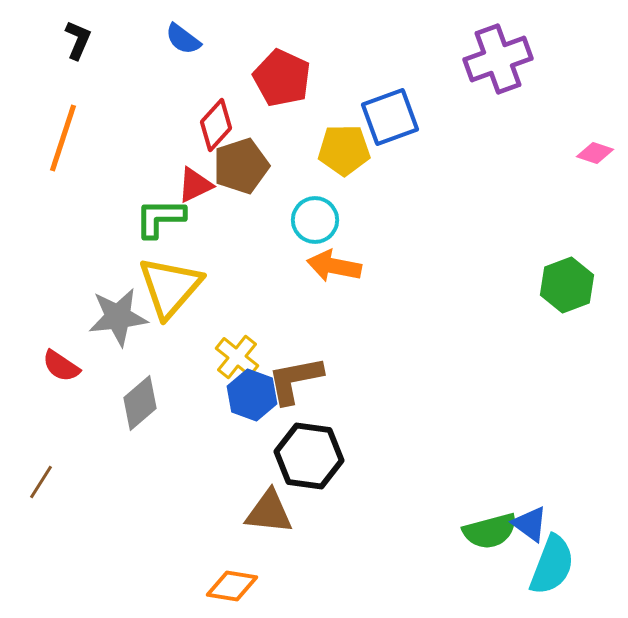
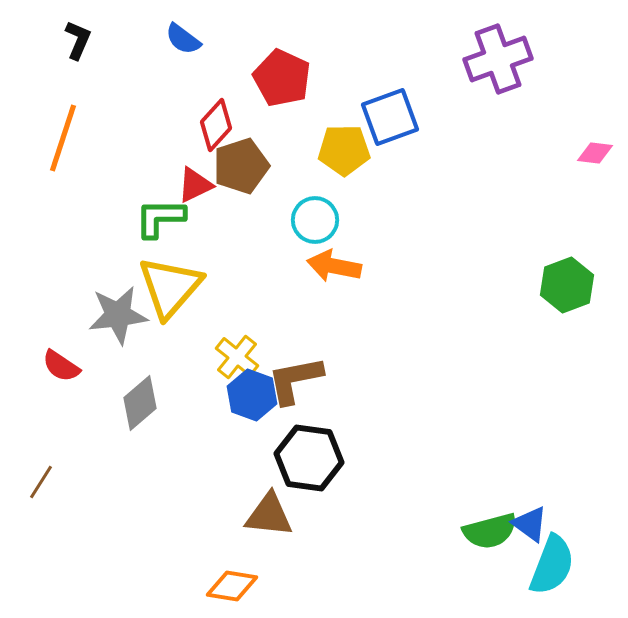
pink diamond: rotated 12 degrees counterclockwise
gray star: moved 2 px up
black hexagon: moved 2 px down
brown triangle: moved 3 px down
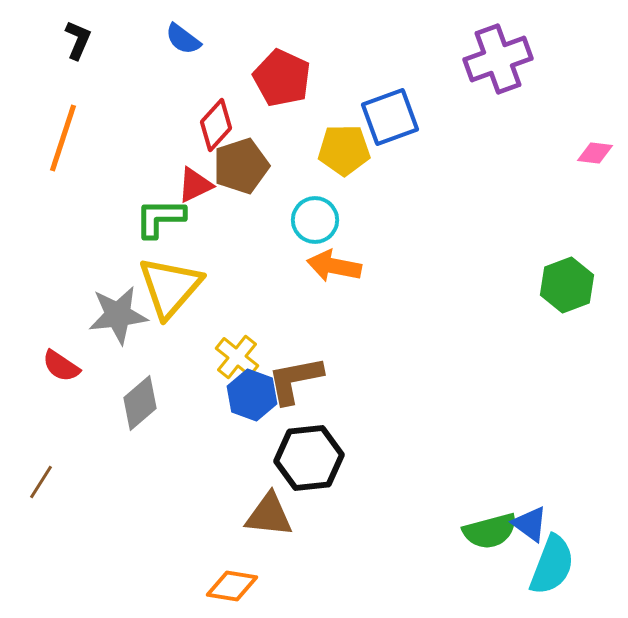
black hexagon: rotated 14 degrees counterclockwise
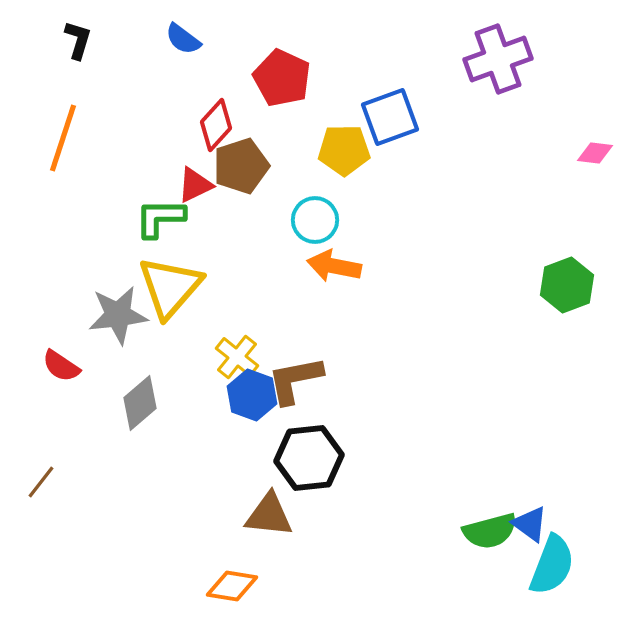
black L-shape: rotated 6 degrees counterclockwise
brown line: rotated 6 degrees clockwise
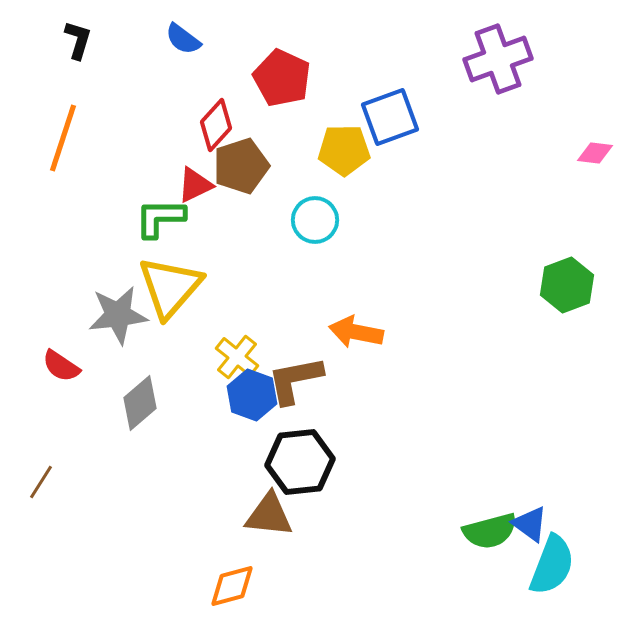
orange arrow: moved 22 px right, 66 px down
black hexagon: moved 9 px left, 4 px down
brown line: rotated 6 degrees counterclockwise
orange diamond: rotated 24 degrees counterclockwise
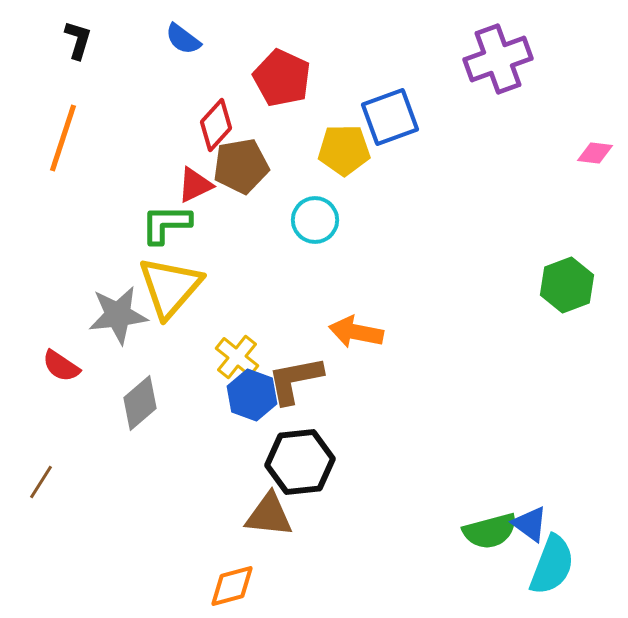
brown pentagon: rotated 8 degrees clockwise
green L-shape: moved 6 px right, 6 px down
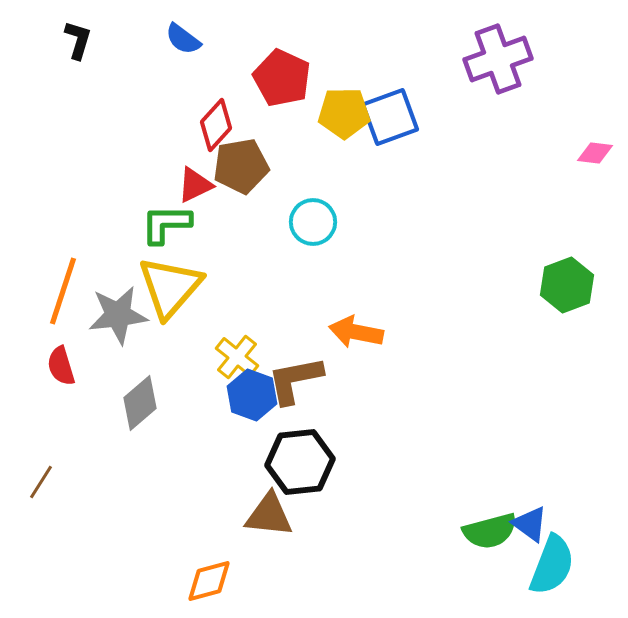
orange line: moved 153 px down
yellow pentagon: moved 37 px up
cyan circle: moved 2 px left, 2 px down
red semicircle: rotated 39 degrees clockwise
orange diamond: moved 23 px left, 5 px up
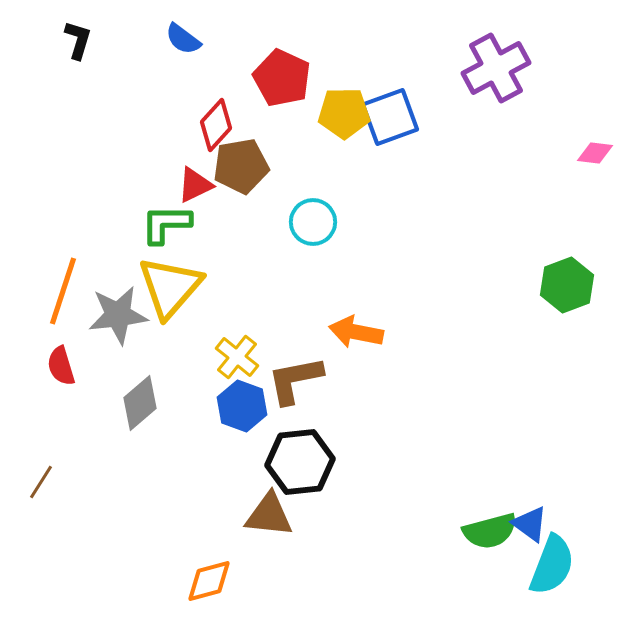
purple cross: moved 2 px left, 9 px down; rotated 8 degrees counterclockwise
blue hexagon: moved 10 px left, 11 px down
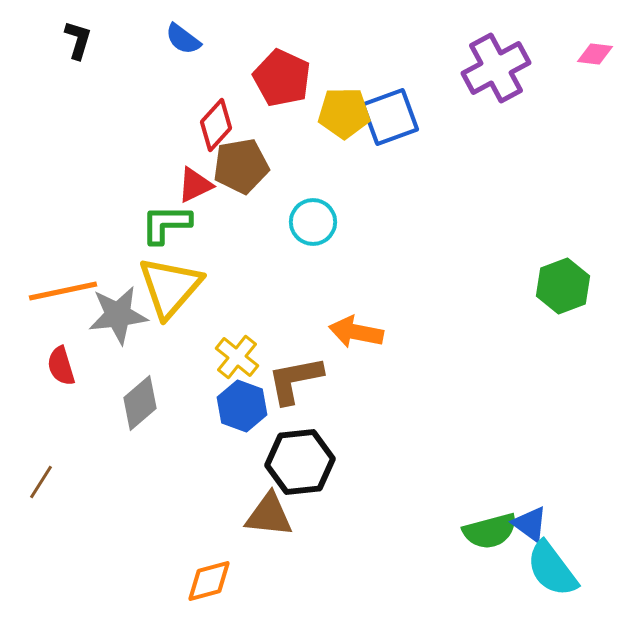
pink diamond: moved 99 px up
green hexagon: moved 4 px left, 1 px down
orange line: rotated 60 degrees clockwise
cyan semicircle: moved 4 px down; rotated 122 degrees clockwise
